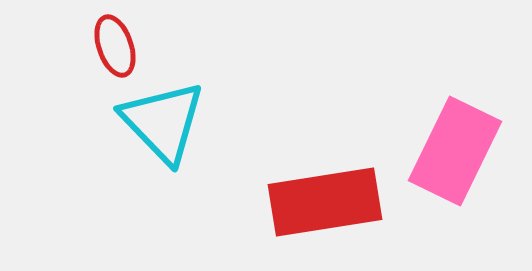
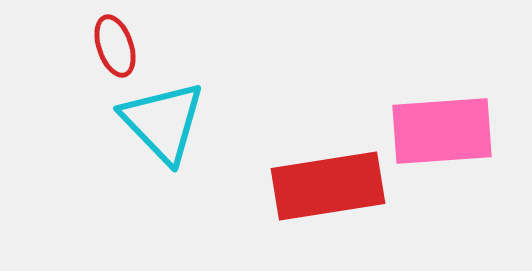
pink rectangle: moved 13 px left, 20 px up; rotated 60 degrees clockwise
red rectangle: moved 3 px right, 16 px up
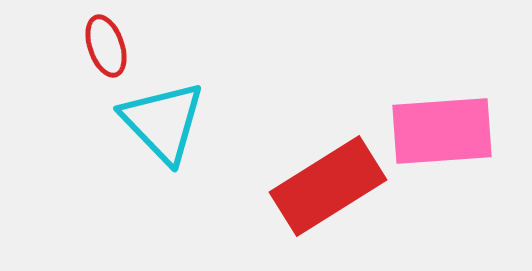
red ellipse: moved 9 px left
red rectangle: rotated 23 degrees counterclockwise
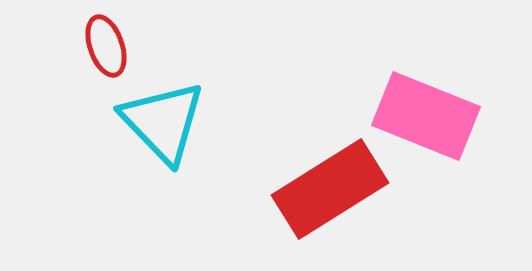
pink rectangle: moved 16 px left, 15 px up; rotated 26 degrees clockwise
red rectangle: moved 2 px right, 3 px down
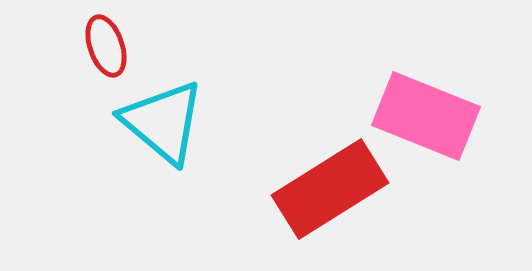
cyan triangle: rotated 6 degrees counterclockwise
